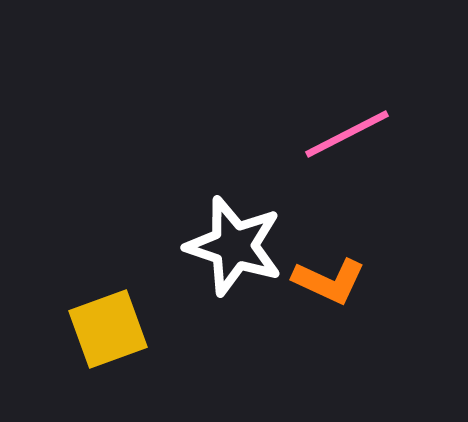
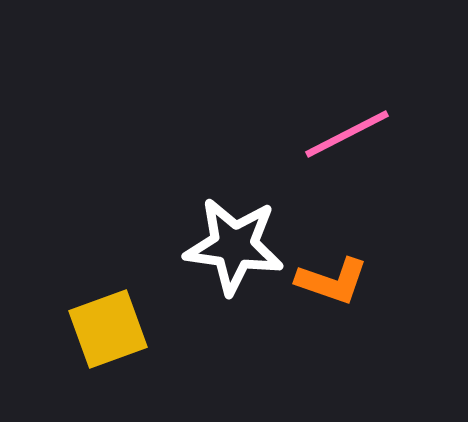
white star: rotated 10 degrees counterclockwise
orange L-shape: moved 3 px right; rotated 6 degrees counterclockwise
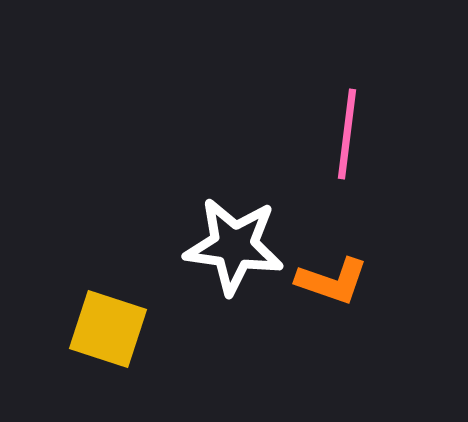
pink line: rotated 56 degrees counterclockwise
yellow square: rotated 38 degrees clockwise
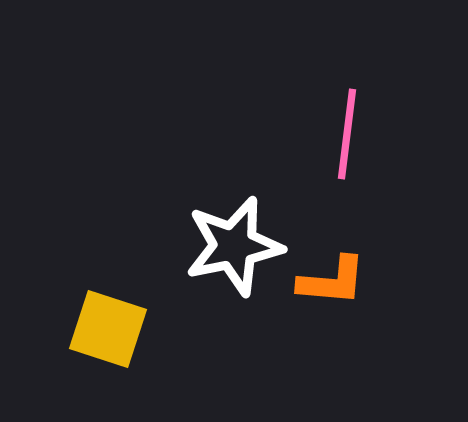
white star: rotated 20 degrees counterclockwise
orange L-shape: rotated 14 degrees counterclockwise
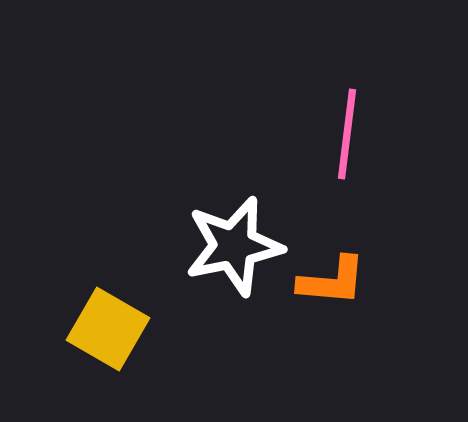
yellow square: rotated 12 degrees clockwise
